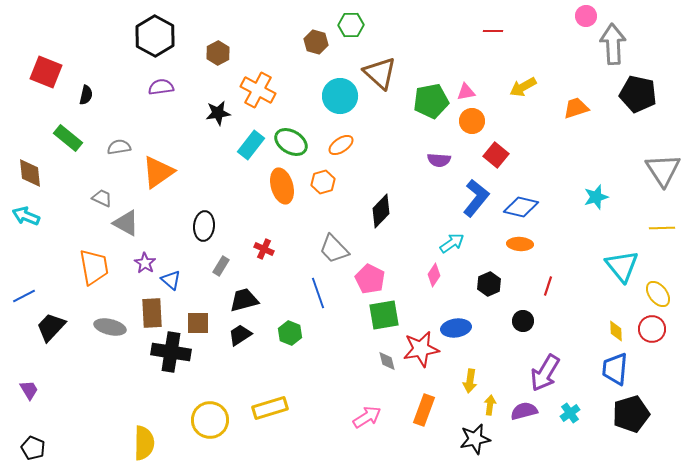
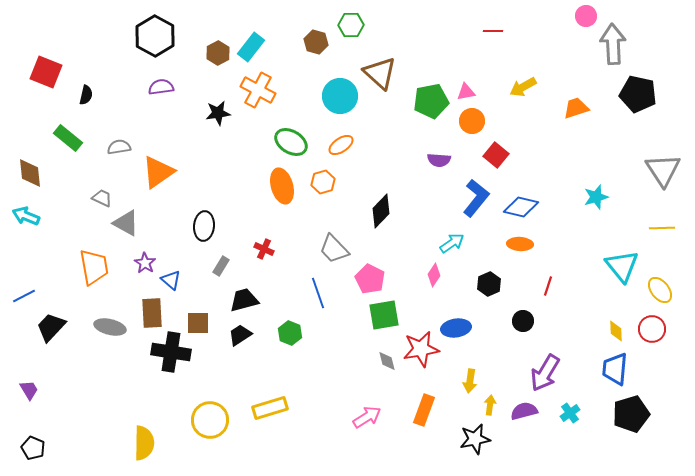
cyan rectangle at (251, 145): moved 98 px up
yellow ellipse at (658, 294): moved 2 px right, 4 px up
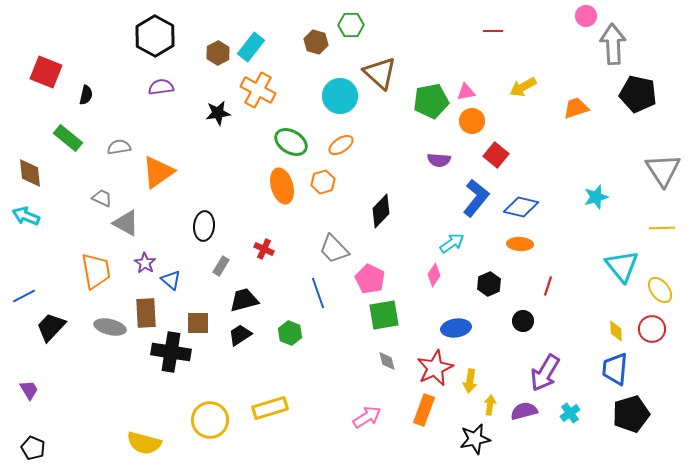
orange trapezoid at (94, 267): moved 2 px right, 4 px down
brown rectangle at (152, 313): moved 6 px left
red star at (421, 349): moved 14 px right, 19 px down; rotated 15 degrees counterclockwise
yellow semicircle at (144, 443): rotated 104 degrees clockwise
